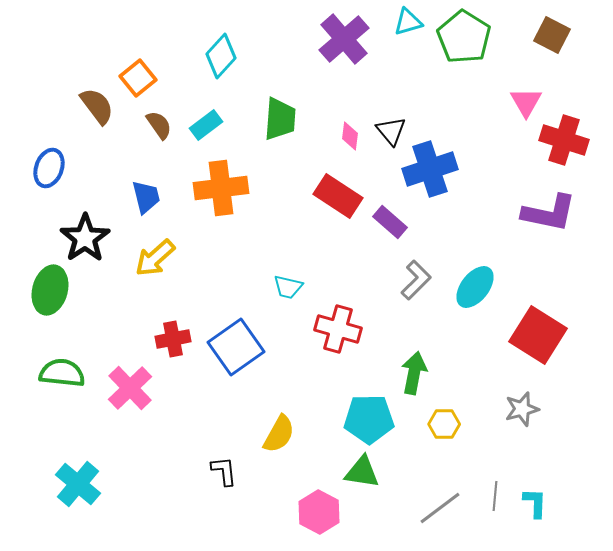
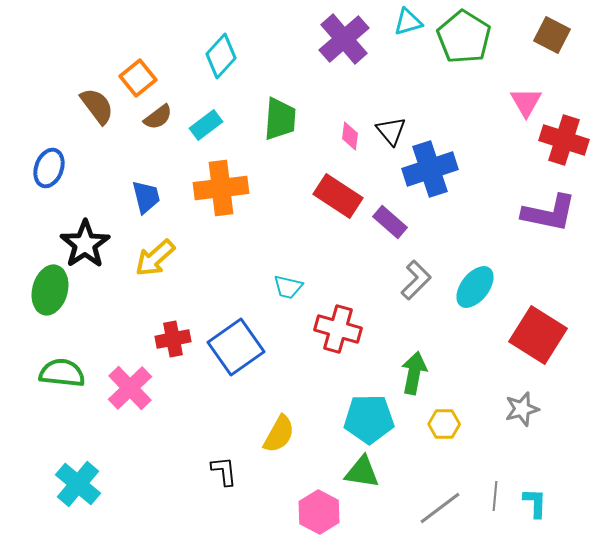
brown semicircle at (159, 125): moved 1 px left, 8 px up; rotated 88 degrees clockwise
black star at (85, 238): moved 6 px down
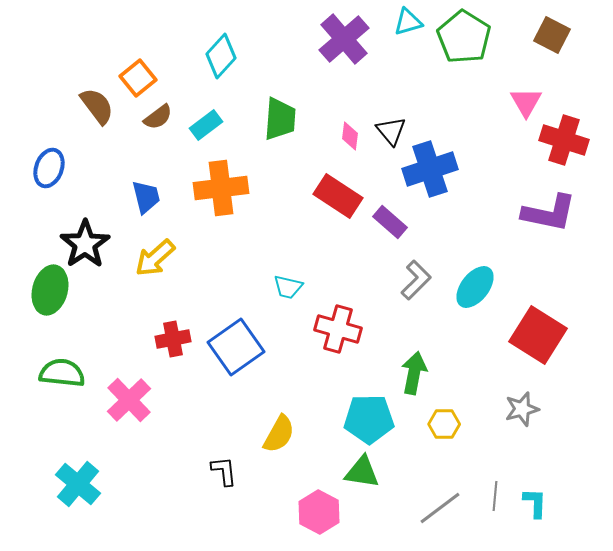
pink cross at (130, 388): moved 1 px left, 12 px down
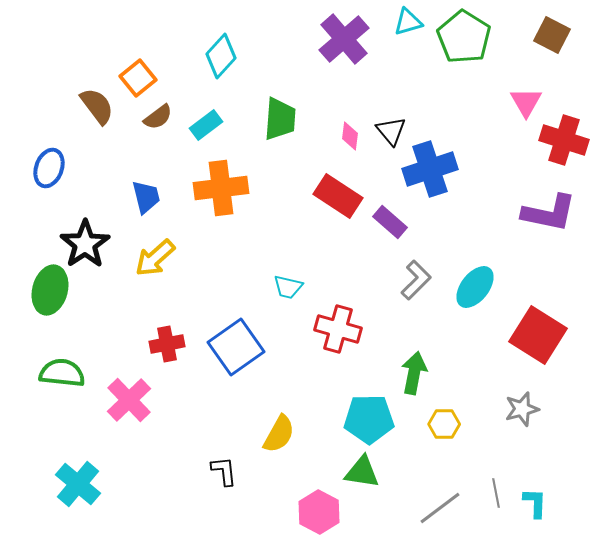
red cross at (173, 339): moved 6 px left, 5 px down
gray line at (495, 496): moved 1 px right, 3 px up; rotated 16 degrees counterclockwise
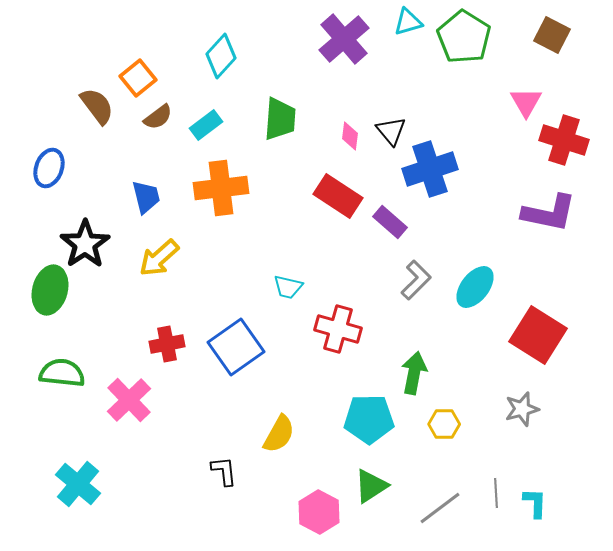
yellow arrow at (155, 258): moved 4 px right
green triangle at (362, 472): moved 9 px right, 14 px down; rotated 42 degrees counterclockwise
gray line at (496, 493): rotated 8 degrees clockwise
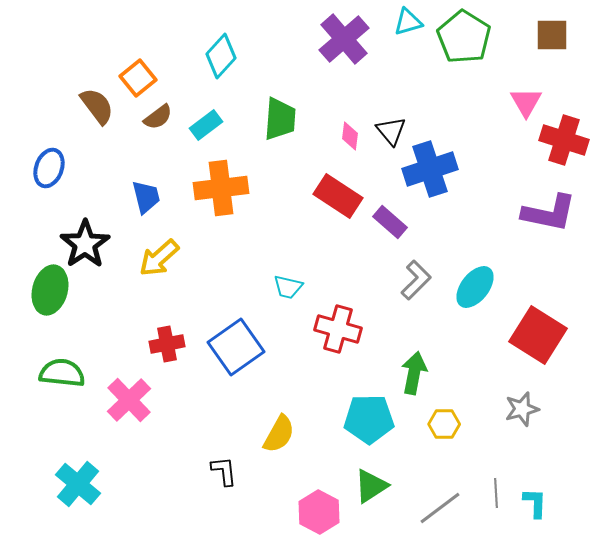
brown square at (552, 35): rotated 27 degrees counterclockwise
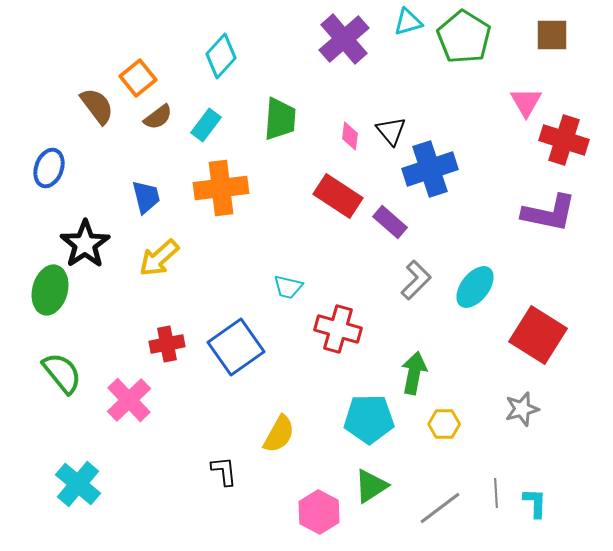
cyan rectangle at (206, 125): rotated 16 degrees counterclockwise
green semicircle at (62, 373): rotated 45 degrees clockwise
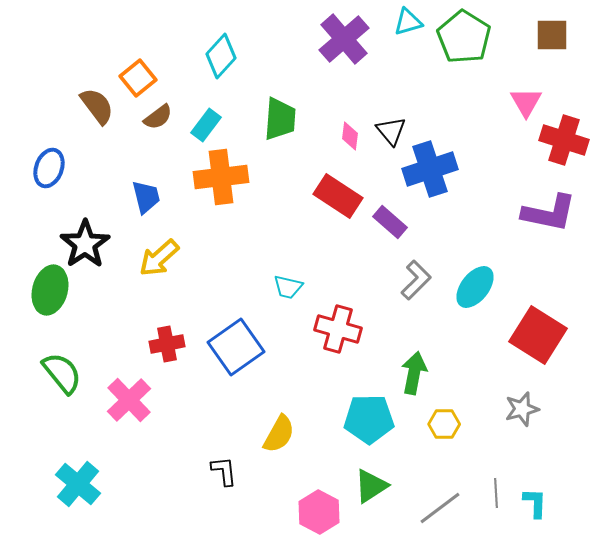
orange cross at (221, 188): moved 11 px up
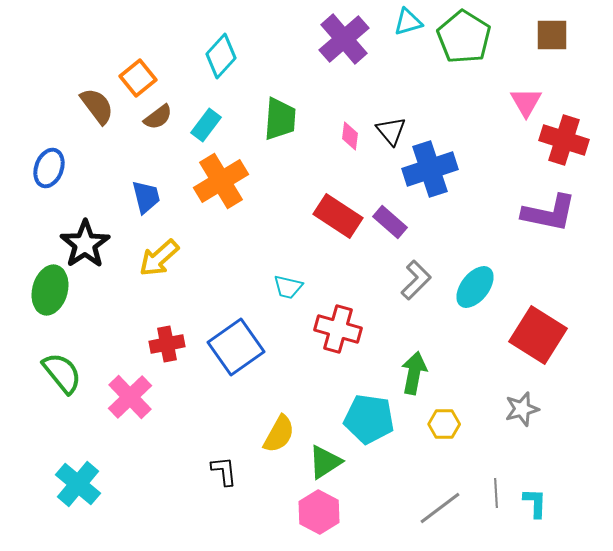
orange cross at (221, 177): moved 4 px down; rotated 24 degrees counterclockwise
red rectangle at (338, 196): moved 20 px down
pink cross at (129, 400): moved 1 px right, 3 px up
cyan pentagon at (369, 419): rotated 9 degrees clockwise
green triangle at (371, 486): moved 46 px left, 24 px up
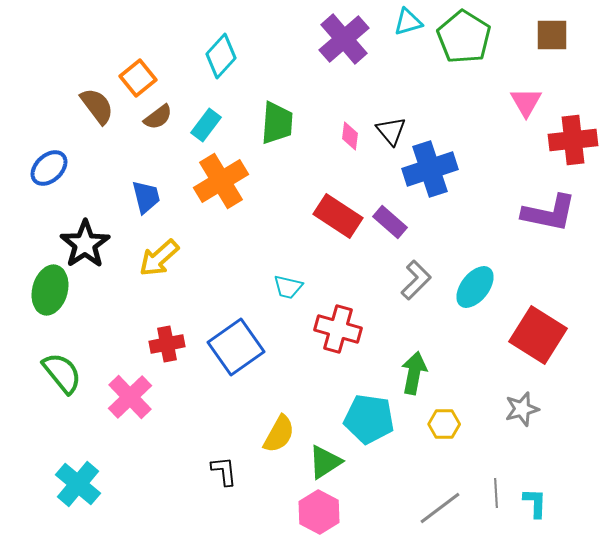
green trapezoid at (280, 119): moved 3 px left, 4 px down
red cross at (564, 140): moved 9 px right; rotated 24 degrees counterclockwise
blue ellipse at (49, 168): rotated 27 degrees clockwise
